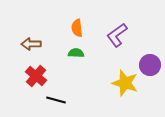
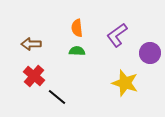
green semicircle: moved 1 px right, 2 px up
purple circle: moved 12 px up
red cross: moved 2 px left
black line: moved 1 px right, 3 px up; rotated 24 degrees clockwise
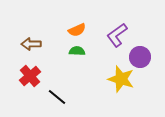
orange semicircle: moved 2 px down; rotated 108 degrees counterclockwise
purple circle: moved 10 px left, 4 px down
red cross: moved 4 px left; rotated 10 degrees clockwise
yellow star: moved 4 px left, 4 px up
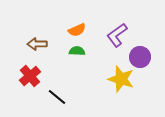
brown arrow: moved 6 px right
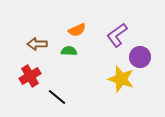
green semicircle: moved 8 px left
red cross: rotated 10 degrees clockwise
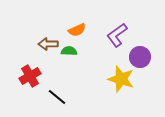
brown arrow: moved 11 px right
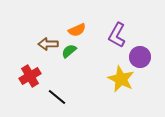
purple L-shape: rotated 25 degrees counterclockwise
green semicircle: rotated 42 degrees counterclockwise
yellow star: rotated 8 degrees clockwise
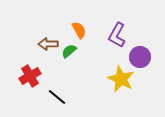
orange semicircle: moved 2 px right; rotated 96 degrees counterclockwise
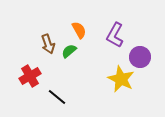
purple L-shape: moved 2 px left
brown arrow: rotated 108 degrees counterclockwise
